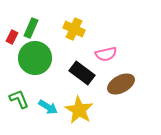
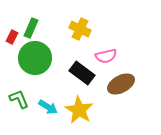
yellow cross: moved 6 px right
pink semicircle: moved 2 px down
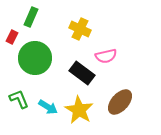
green rectangle: moved 11 px up
brown ellipse: moved 1 px left, 18 px down; rotated 20 degrees counterclockwise
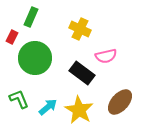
cyan arrow: rotated 72 degrees counterclockwise
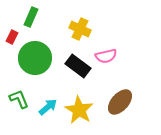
black rectangle: moved 4 px left, 7 px up
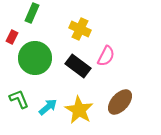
green rectangle: moved 1 px right, 4 px up
pink semicircle: rotated 50 degrees counterclockwise
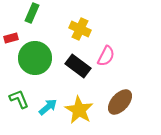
red rectangle: moved 1 px left, 1 px down; rotated 48 degrees clockwise
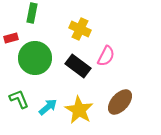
green rectangle: rotated 12 degrees counterclockwise
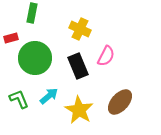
black rectangle: rotated 30 degrees clockwise
cyan arrow: moved 1 px right, 11 px up
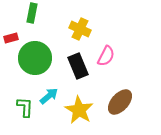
green L-shape: moved 6 px right, 8 px down; rotated 25 degrees clockwise
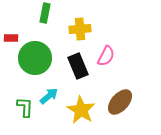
green rectangle: moved 13 px right
yellow cross: rotated 30 degrees counterclockwise
red rectangle: rotated 16 degrees clockwise
yellow star: moved 2 px right
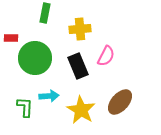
cyan arrow: rotated 36 degrees clockwise
